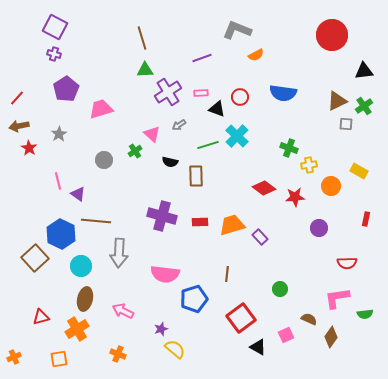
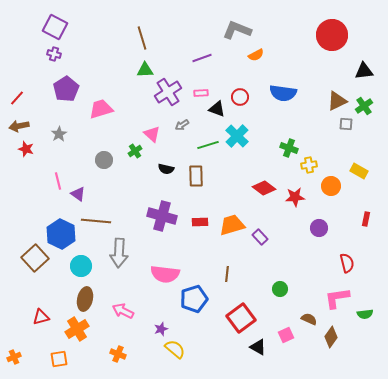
gray arrow at (179, 125): moved 3 px right
red star at (29, 148): moved 3 px left, 1 px down; rotated 14 degrees counterclockwise
black semicircle at (170, 162): moved 4 px left, 7 px down
red semicircle at (347, 263): rotated 102 degrees counterclockwise
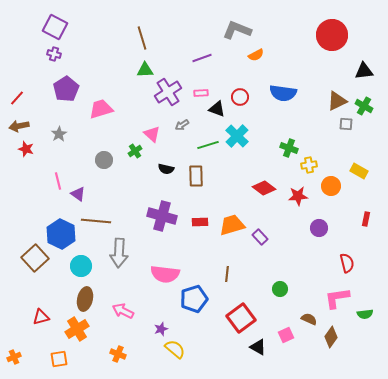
green cross at (364, 106): rotated 24 degrees counterclockwise
red star at (295, 197): moved 3 px right, 1 px up
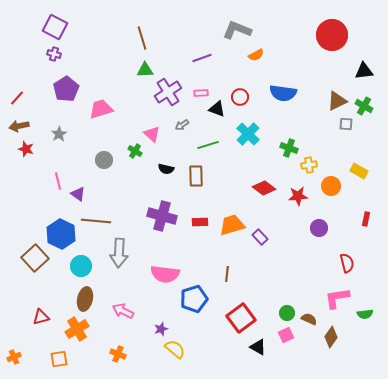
cyan cross at (237, 136): moved 11 px right, 2 px up
green cross at (135, 151): rotated 24 degrees counterclockwise
green circle at (280, 289): moved 7 px right, 24 px down
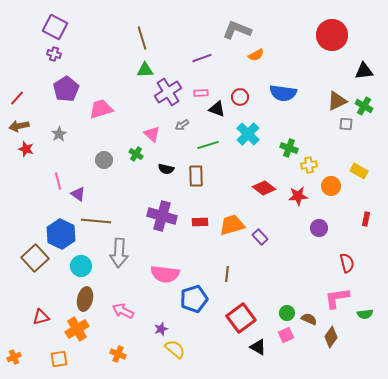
green cross at (135, 151): moved 1 px right, 3 px down
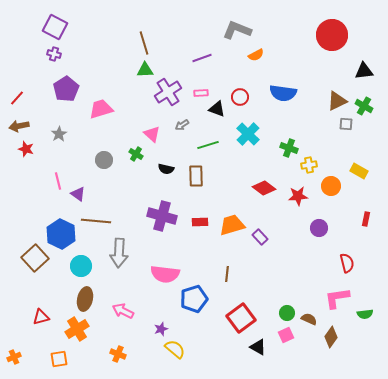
brown line at (142, 38): moved 2 px right, 5 px down
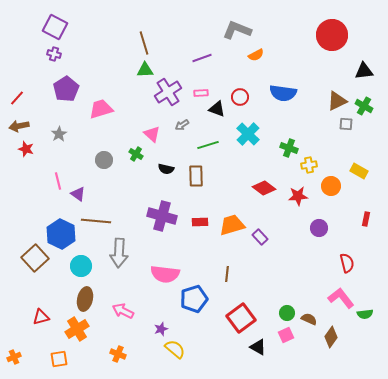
pink L-shape at (337, 298): moved 4 px right; rotated 60 degrees clockwise
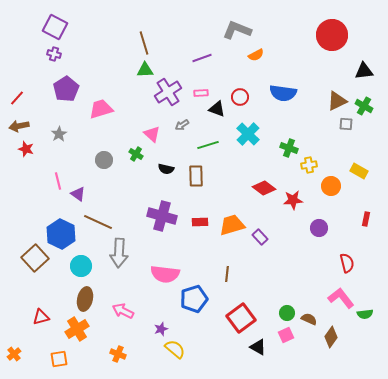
red star at (298, 196): moved 5 px left, 4 px down
brown line at (96, 221): moved 2 px right, 1 px down; rotated 20 degrees clockwise
orange cross at (14, 357): moved 3 px up; rotated 16 degrees counterclockwise
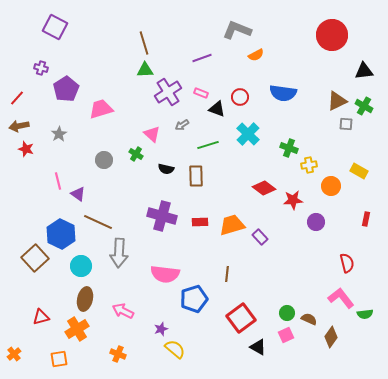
purple cross at (54, 54): moved 13 px left, 14 px down
pink rectangle at (201, 93): rotated 24 degrees clockwise
purple circle at (319, 228): moved 3 px left, 6 px up
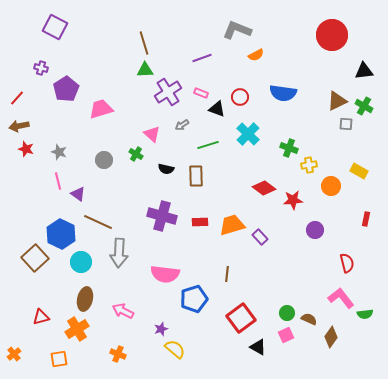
gray star at (59, 134): moved 18 px down; rotated 21 degrees counterclockwise
purple circle at (316, 222): moved 1 px left, 8 px down
cyan circle at (81, 266): moved 4 px up
